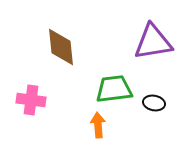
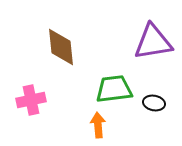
pink cross: rotated 20 degrees counterclockwise
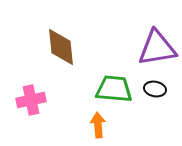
purple triangle: moved 4 px right, 6 px down
green trapezoid: rotated 12 degrees clockwise
black ellipse: moved 1 px right, 14 px up
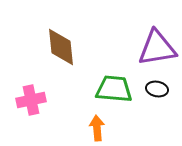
black ellipse: moved 2 px right
orange arrow: moved 1 px left, 3 px down
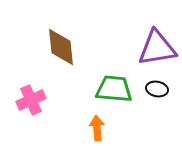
pink cross: rotated 12 degrees counterclockwise
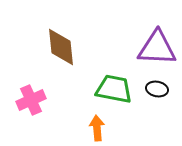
purple triangle: rotated 12 degrees clockwise
green trapezoid: rotated 6 degrees clockwise
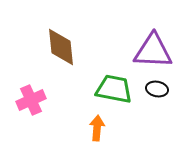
purple triangle: moved 4 px left, 3 px down
orange arrow: rotated 10 degrees clockwise
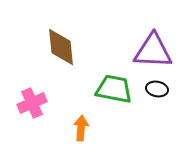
pink cross: moved 1 px right, 3 px down
orange arrow: moved 16 px left
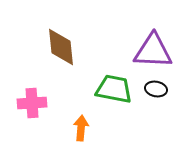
black ellipse: moved 1 px left
pink cross: rotated 20 degrees clockwise
